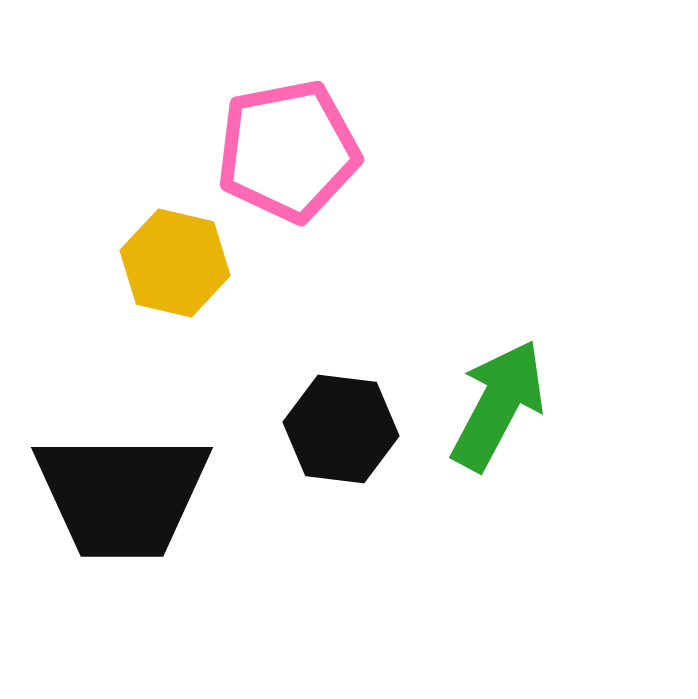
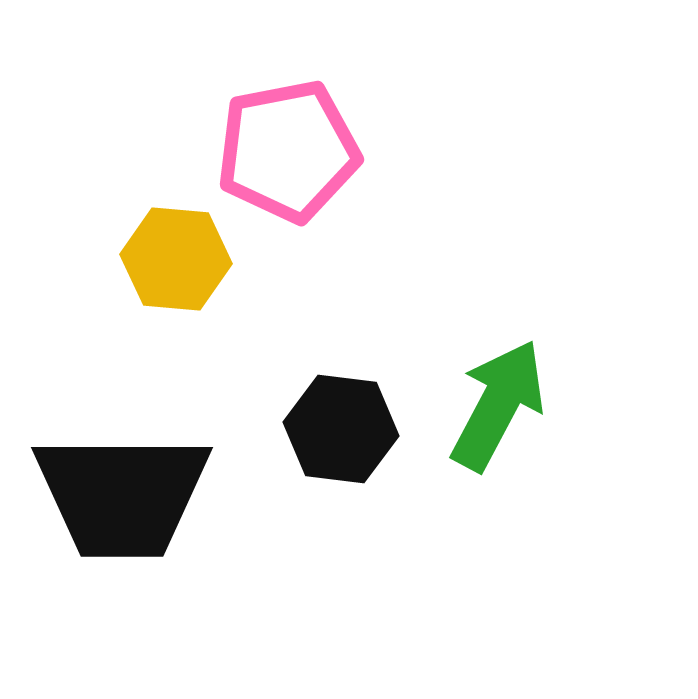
yellow hexagon: moved 1 px right, 4 px up; rotated 8 degrees counterclockwise
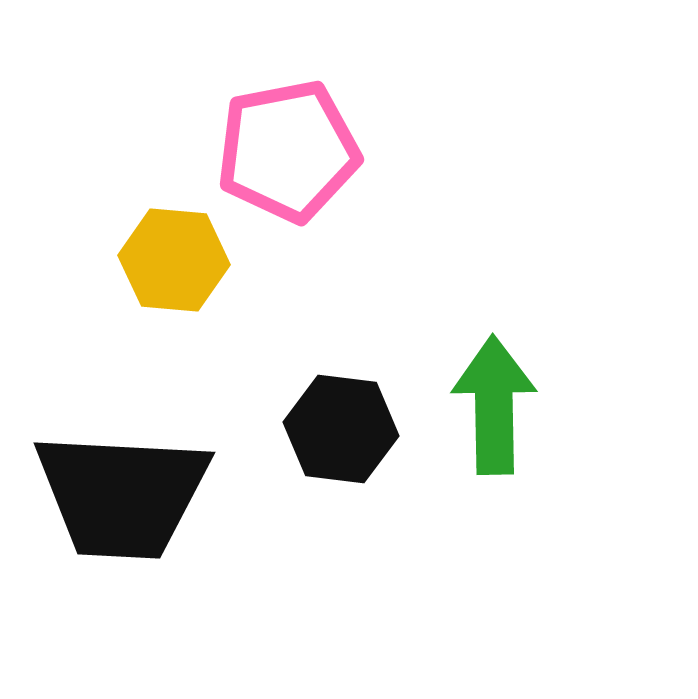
yellow hexagon: moved 2 px left, 1 px down
green arrow: moved 4 px left; rotated 29 degrees counterclockwise
black trapezoid: rotated 3 degrees clockwise
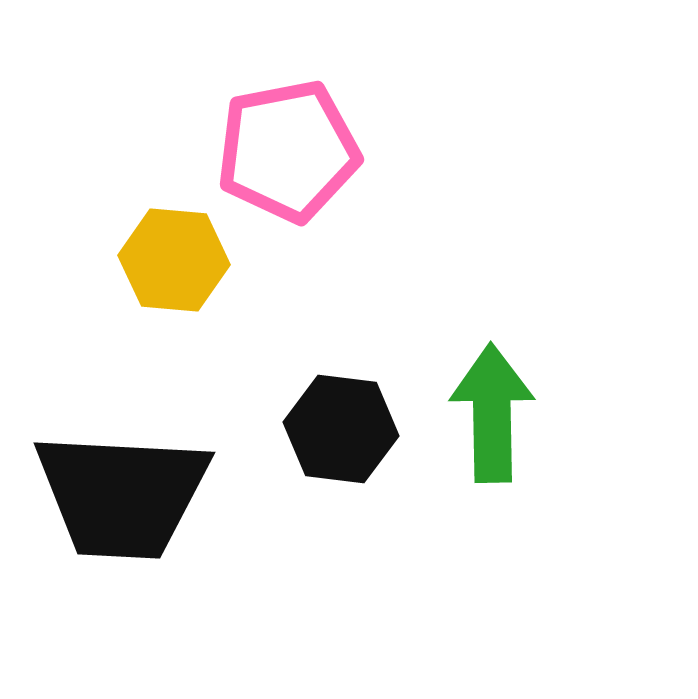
green arrow: moved 2 px left, 8 px down
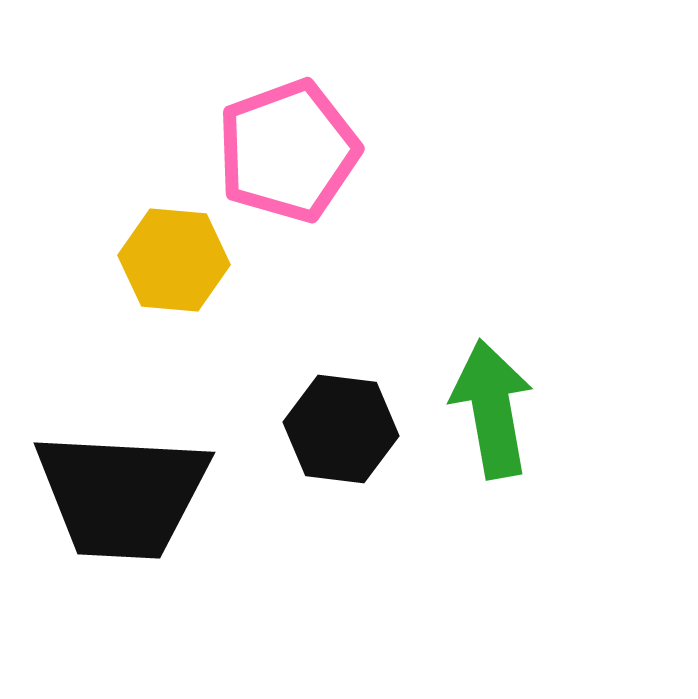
pink pentagon: rotated 9 degrees counterclockwise
green arrow: moved 4 px up; rotated 9 degrees counterclockwise
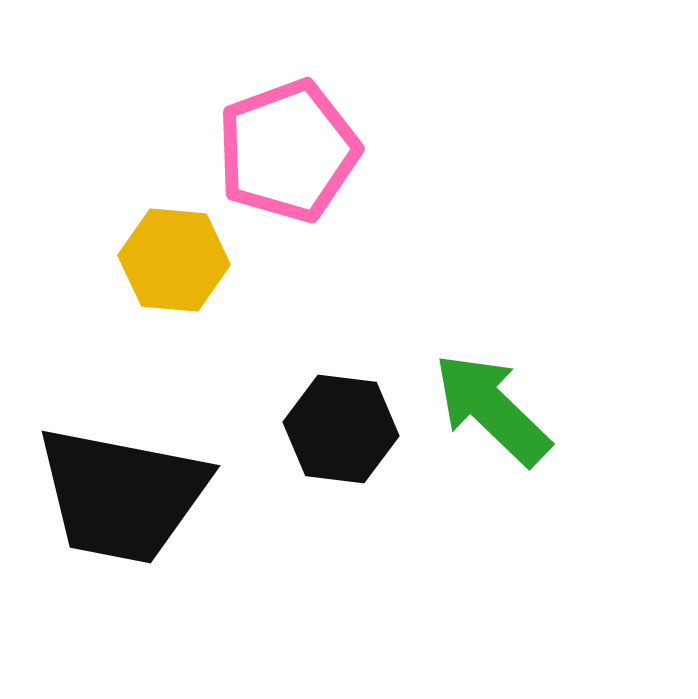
green arrow: rotated 36 degrees counterclockwise
black trapezoid: rotated 8 degrees clockwise
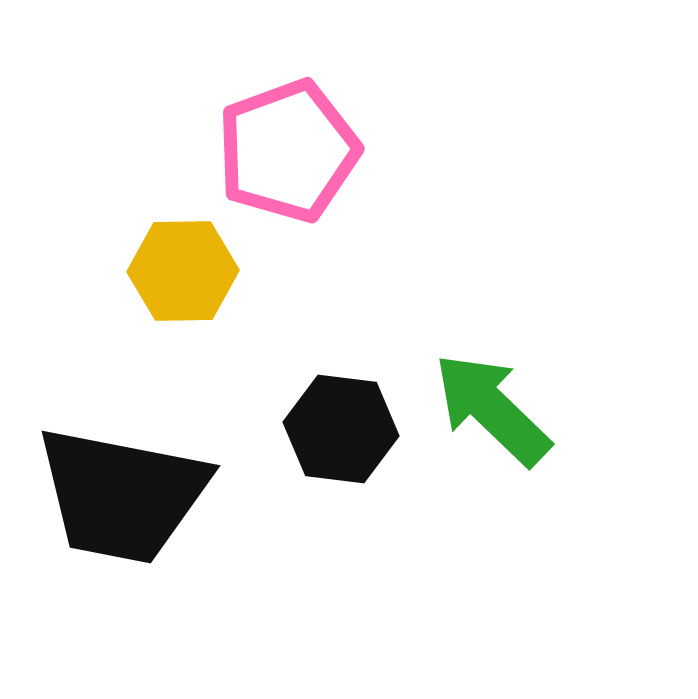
yellow hexagon: moved 9 px right, 11 px down; rotated 6 degrees counterclockwise
